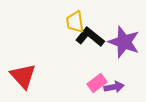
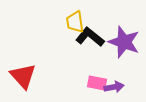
pink rectangle: rotated 48 degrees clockwise
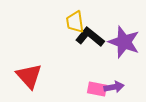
red triangle: moved 6 px right
pink rectangle: moved 6 px down
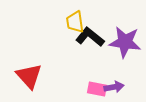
purple star: moved 1 px right; rotated 12 degrees counterclockwise
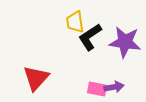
black L-shape: rotated 72 degrees counterclockwise
red triangle: moved 7 px right, 2 px down; rotated 24 degrees clockwise
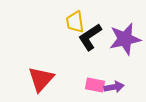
purple star: moved 3 px up; rotated 20 degrees counterclockwise
red triangle: moved 5 px right, 1 px down
pink rectangle: moved 2 px left, 4 px up
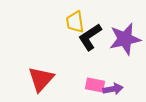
purple arrow: moved 1 px left, 2 px down
